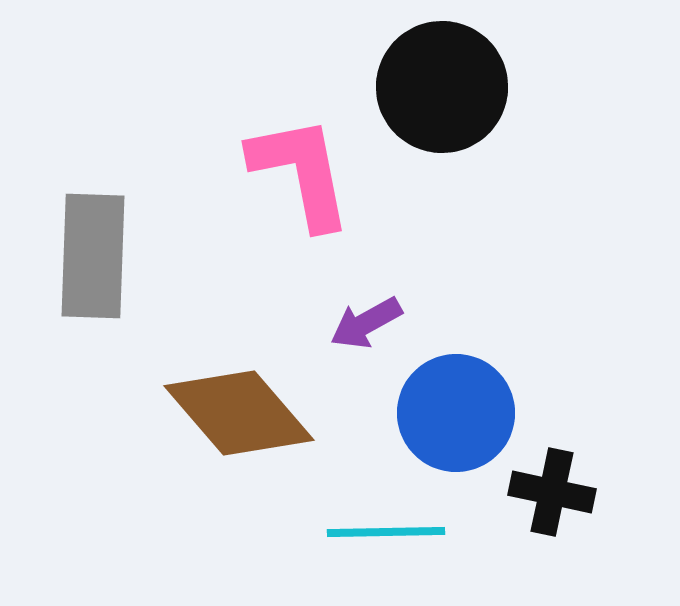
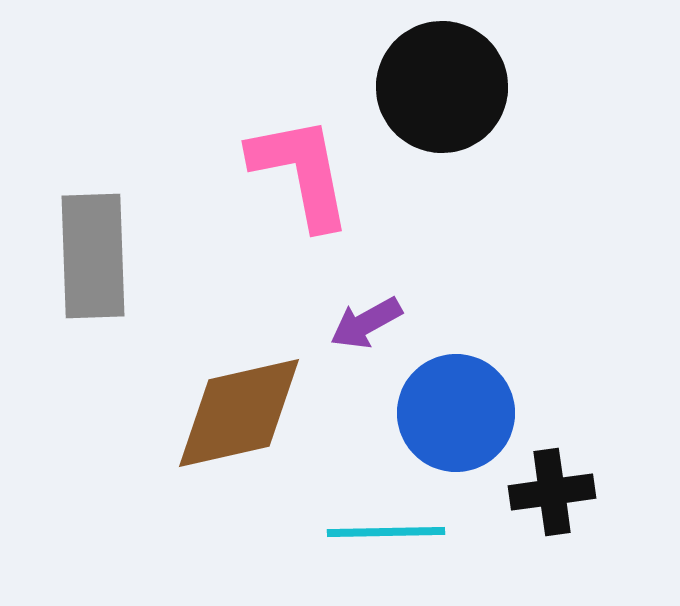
gray rectangle: rotated 4 degrees counterclockwise
brown diamond: rotated 62 degrees counterclockwise
black cross: rotated 20 degrees counterclockwise
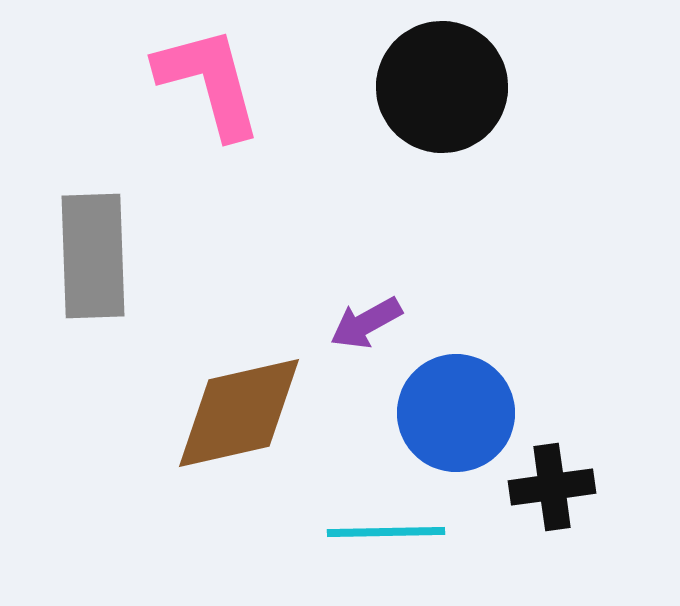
pink L-shape: moved 92 px left, 90 px up; rotated 4 degrees counterclockwise
black cross: moved 5 px up
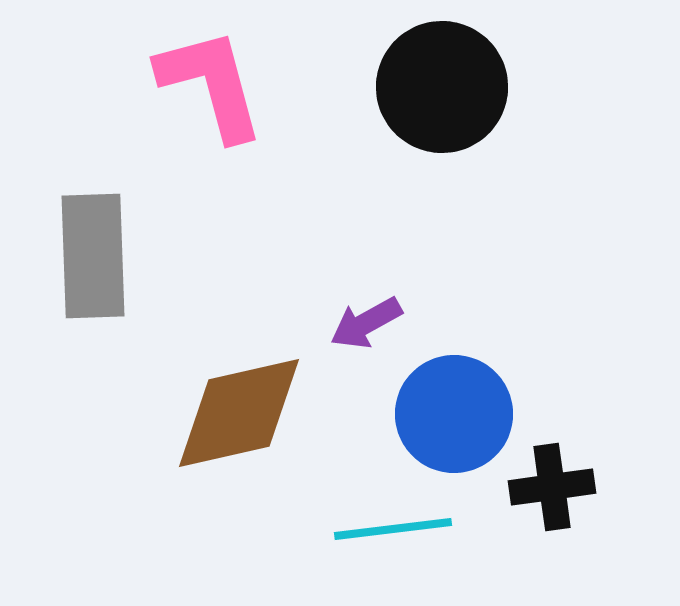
pink L-shape: moved 2 px right, 2 px down
blue circle: moved 2 px left, 1 px down
cyan line: moved 7 px right, 3 px up; rotated 6 degrees counterclockwise
